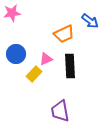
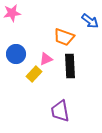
orange trapezoid: moved 3 px down; rotated 45 degrees clockwise
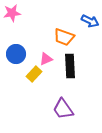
blue arrow: rotated 12 degrees counterclockwise
purple trapezoid: moved 3 px right, 2 px up; rotated 25 degrees counterclockwise
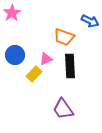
pink star: rotated 24 degrees counterclockwise
blue circle: moved 1 px left, 1 px down
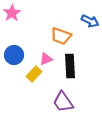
orange trapezoid: moved 3 px left, 1 px up
blue circle: moved 1 px left
purple trapezoid: moved 7 px up
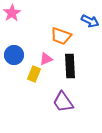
yellow rectangle: rotated 21 degrees counterclockwise
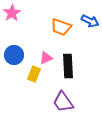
orange trapezoid: moved 9 px up
pink triangle: moved 1 px up
black rectangle: moved 2 px left
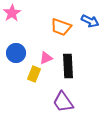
blue circle: moved 2 px right, 2 px up
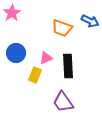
orange trapezoid: moved 1 px right, 1 px down
yellow rectangle: moved 1 px right, 1 px down
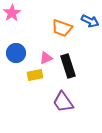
black rectangle: rotated 15 degrees counterclockwise
yellow rectangle: rotated 56 degrees clockwise
